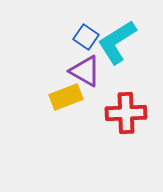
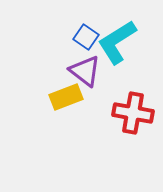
purple triangle: rotated 8 degrees clockwise
red cross: moved 7 px right; rotated 12 degrees clockwise
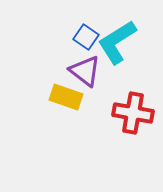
yellow rectangle: rotated 40 degrees clockwise
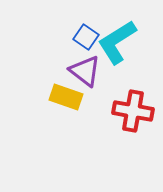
red cross: moved 2 px up
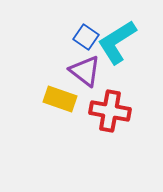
yellow rectangle: moved 6 px left, 2 px down
red cross: moved 23 px left
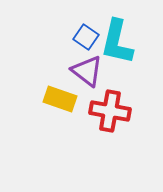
cyan L-shape: rotated 45 degrees counterclockwise
purple triangle: moved 2 px right
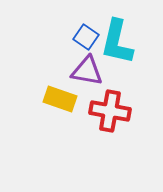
purple triangle: rotated 28 degrees counterclockwise
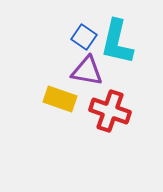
blue square: moved 2 px left
red cross: rotated 9 degrees clockwise
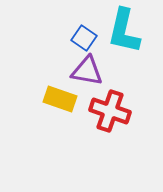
blue square: moved 1 px down
cyan L-shape: moved 7 px right, 11 px up
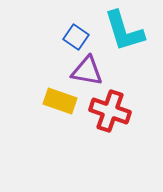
cyan L-shape: rotated 30 degrees counterclockwise
blue square: moved 8 px left, 1 px up
yellow rectangle: moved 2 px down
